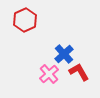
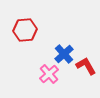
red hexagon: moved 10 px down; rotated 20 degrees clockwise
red L-shape: moved 7 px right, 6 px up
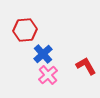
blue cross: moved 21 px left
pink cross: moved 1 px left, 1 px down
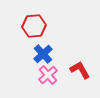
red hexagon: moved 9 px right, 4 px up
red L-shape: moved 6 px left, 4 px down
